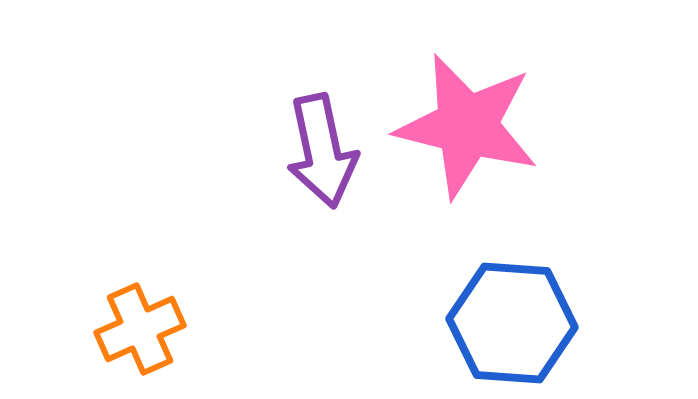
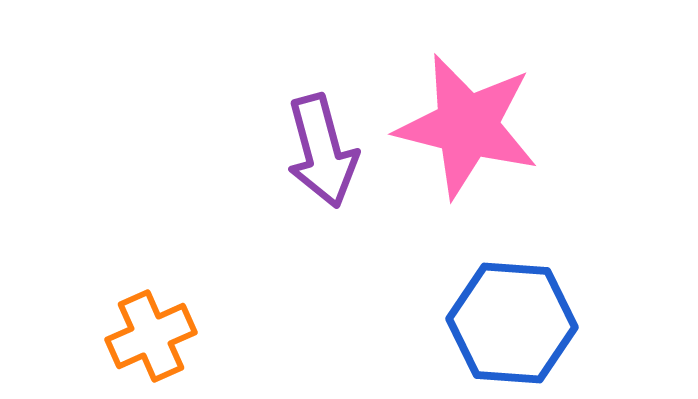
purple arrow: rotated 3 degrees counterclockwise
orange cross: moved 11 px right, 7 px down
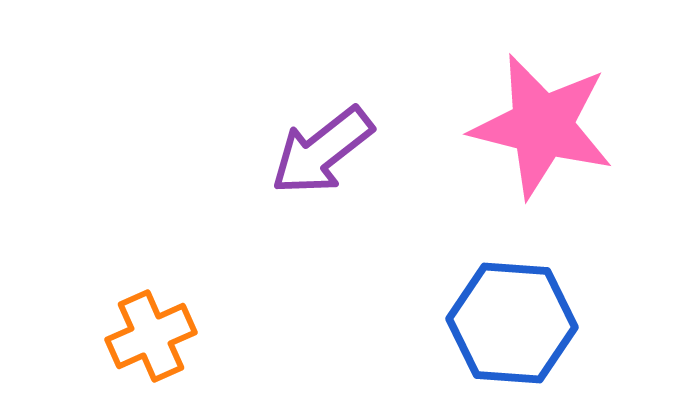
pink star: moved 75 px right
purple arrow: rotated 67 degrees clockwise
